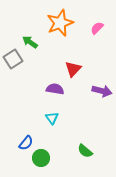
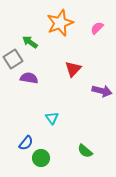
purple semicircle: moved 26 px left, 11 px up
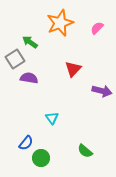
gray square: moved 2 px right
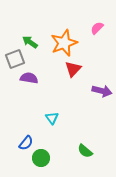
orange star: moved 4 px right, 20 px down
gray square: rotated 12 degrees clockwise
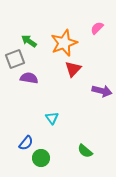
green arrow: moved 1 px left, 1 px up
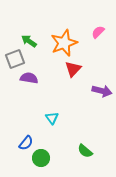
pink semicircle: moved 1 px right, 4 px down
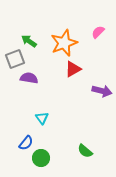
red triangle: rotated 18 degrees clockwise
cyan triangle: moved 10 px left
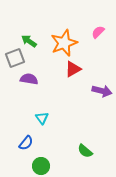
gray square: moved 1 px up
purple semicircle: moved 1 px down
green circle: moved 8 px down
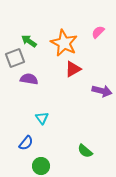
orange star: rotated 24 degrees counterclockwise
